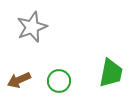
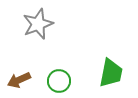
gray star: moved 6 px right, 3 px up
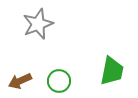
green trapezoid: moved 1 px right, 2 px up
brown arrow: moved 1 px right, 1 px down
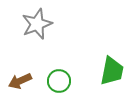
gray star: moved 1 px left
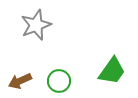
gray star: moved 1 px left, 1 px down
green trapezoid: rotated 24 degrees clockwise
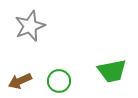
gray star: moved 6 px left, 1 px down
green trapezoid: rotated 44 degrees clockwise
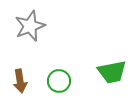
green trapezoid: moved 1 px down
brown arrow: rotated 75 degrees counterclockwise
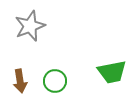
green circle: moved 4 px left
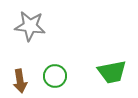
gray star: rotated 28 degrees clockwise
green circle: moved 5 px up
